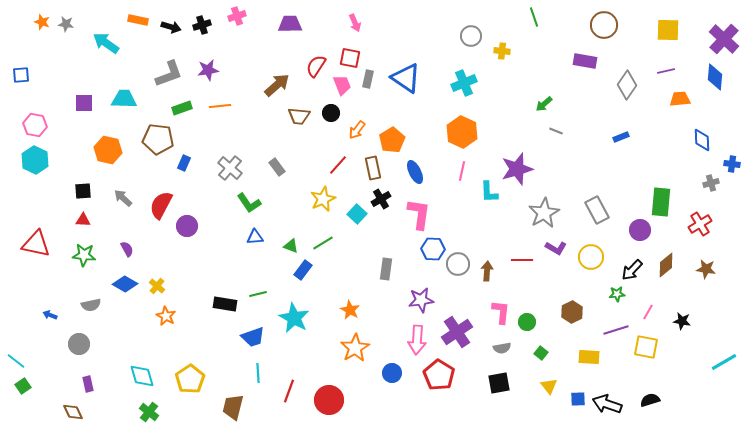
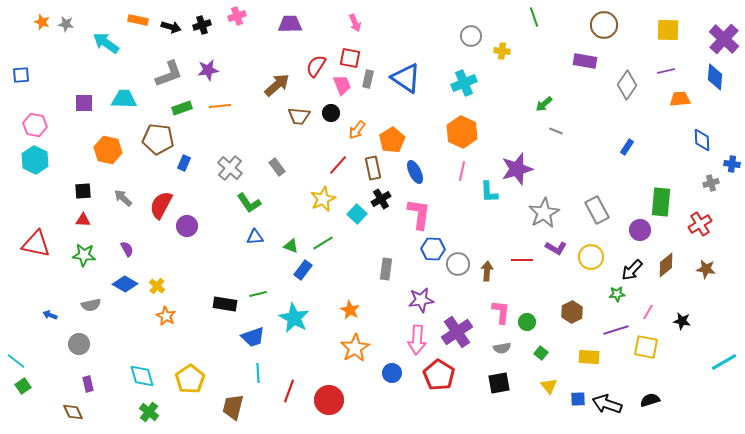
blue rectangle at (621, 137): moved 6 px right, 10 px down; rotated 35 degrees counterclockwise
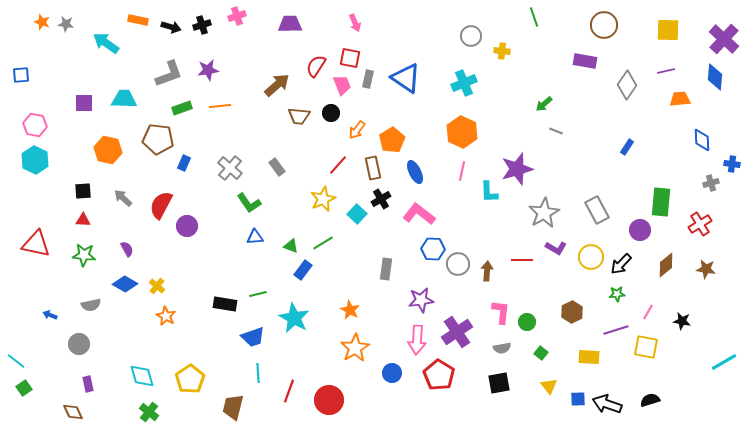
pink L-shape at (419, 214): rotated 60 degrees counterclockwise
black arrow at (632, 270): moved 11 px left, 6 px up
green square at (23, 386): moved 1 px right, 2 px down
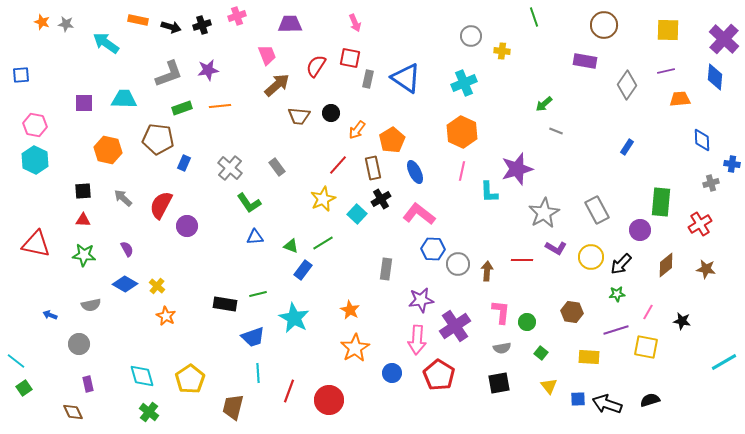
pink trapezoid at (342, 85): moved 75 px left, 30 px up
brown hexagon at (572, 312): rotated 25 degrees counterclockwise
purple cross at (457, 332): moved 2 px left, 6 px up
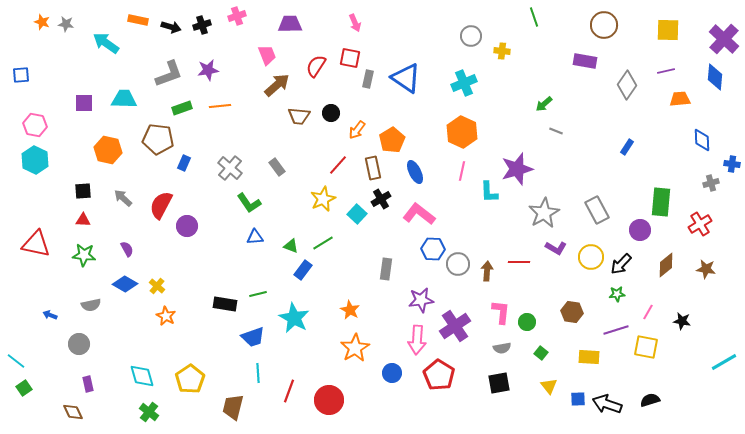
red line at (522, 260): moved 3 px left, 2 px down
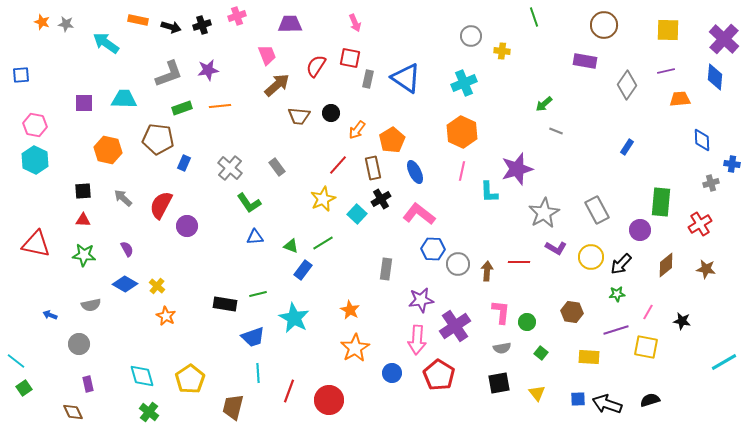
yellow triangle at (549, 386): moved 12 px left, 7 px down
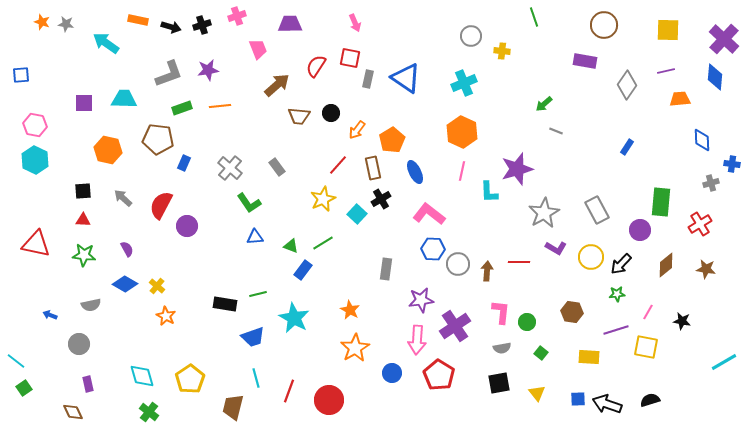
pink trapezoid at (267, 55): moved 9 px left, 6 px up
pink L-shape at (419, 214): moved 10 px right
cyan line at (258, 373): moved 2 px left, 5 px down; rotated 12 degrees counterclockwise
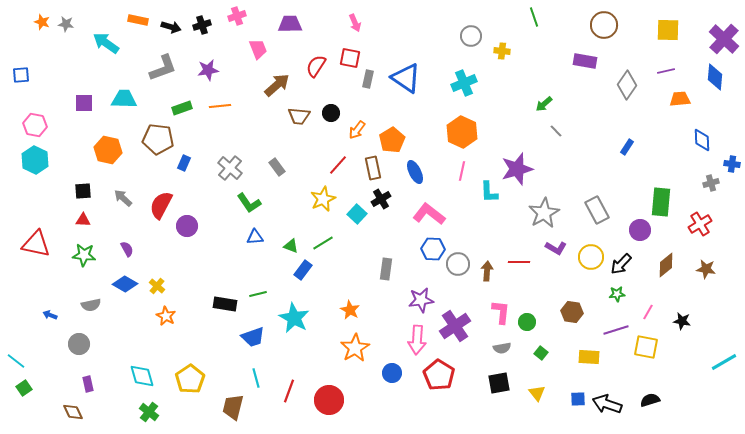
gray L-shape at (169, 74): moved 6 px left, 6 px up
gray line at (556, 131): rotated 24 degrees clockwise
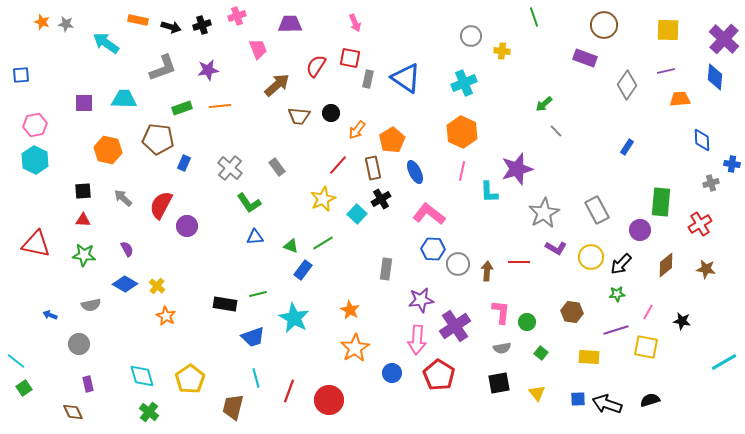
purple rectangle at (585, 61): moved 3 px up; rotated 10 degrees clockwise
pink hexagon at (35, 125): rotated 20 degrees counterclockwise
